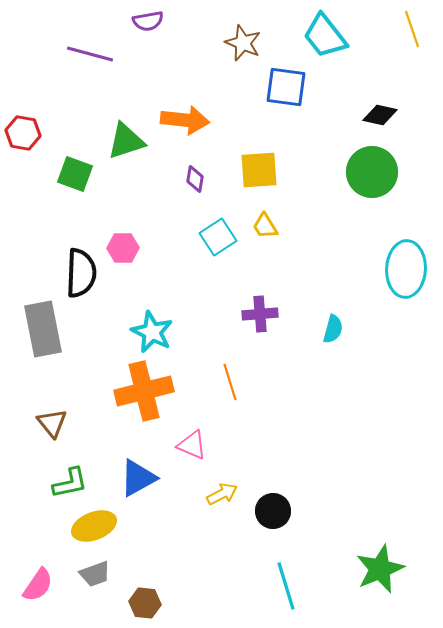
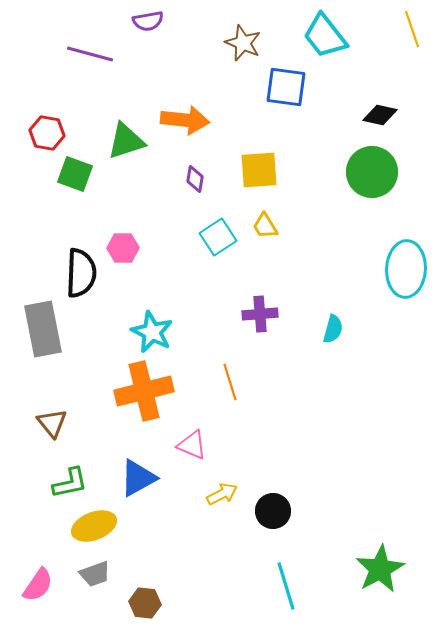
red hexagon: moved 24 px right
green star: rotated 6 degrees counterclockwise
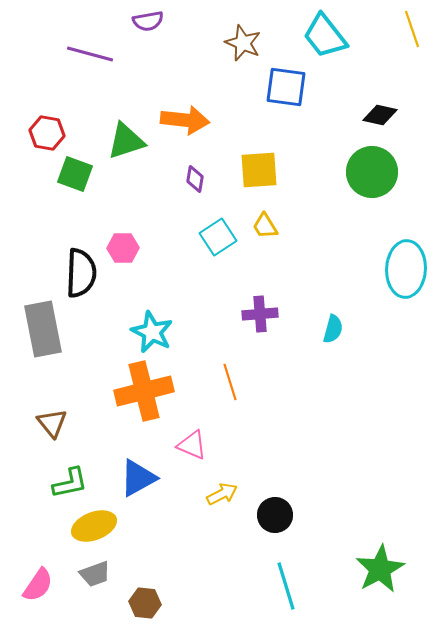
black circle: moved 2 px right, 4 px down
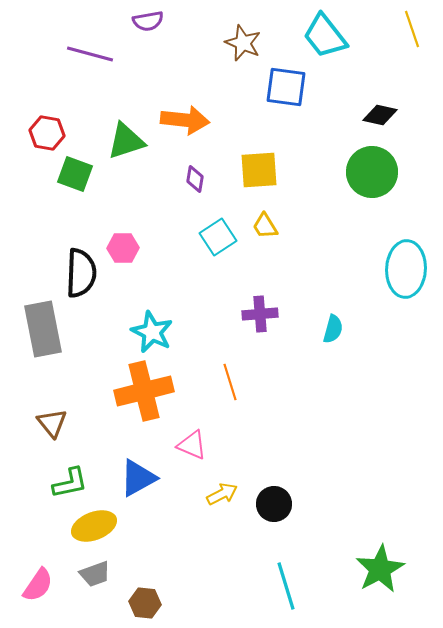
black circle: moved 1 px left, 11 px up
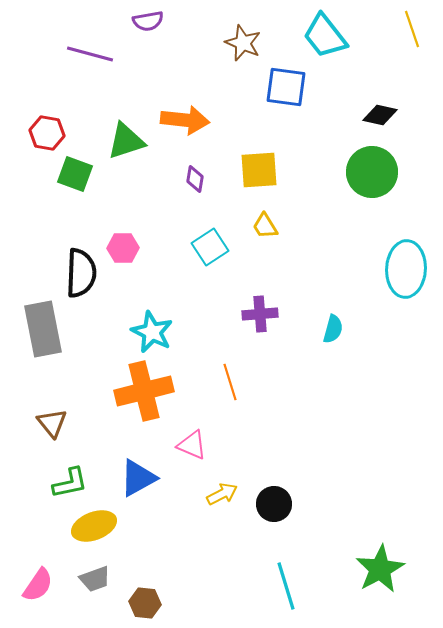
cyan square: moved 8 px left, 10 px down
gray trapezoid: moved 5 px down
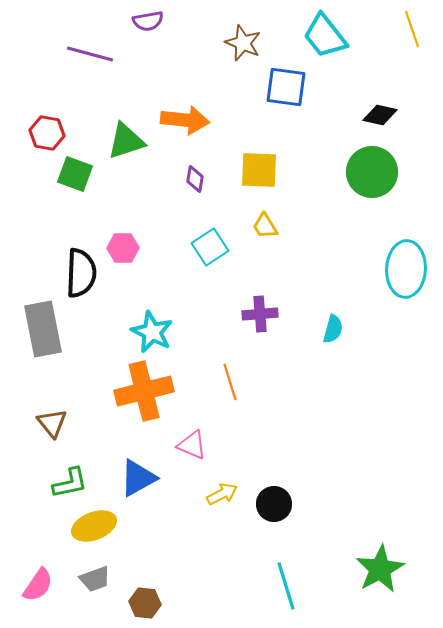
yellow square: rotated 6 degrees clockwise
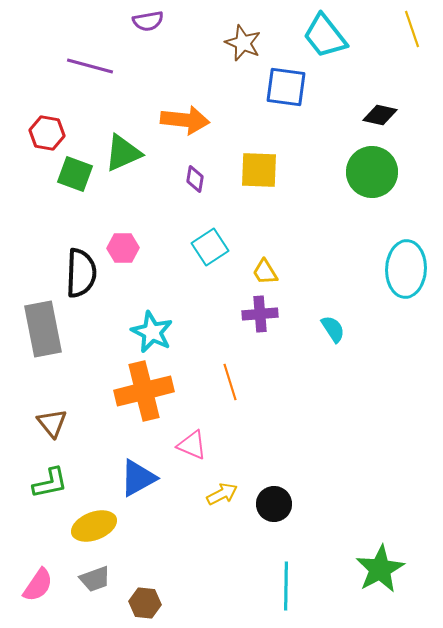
purple line: moved 12 px down
green triangle: moved 3 px left, 12 px down; rotated 6 degrees counterclockwise
yellow trapezoid: moved 46 px down
cyan semicircle: rotated 48 degrees counterclockwise
green L-shape: moved 20 px left
cyan line: rotated 18 degrees clockwise
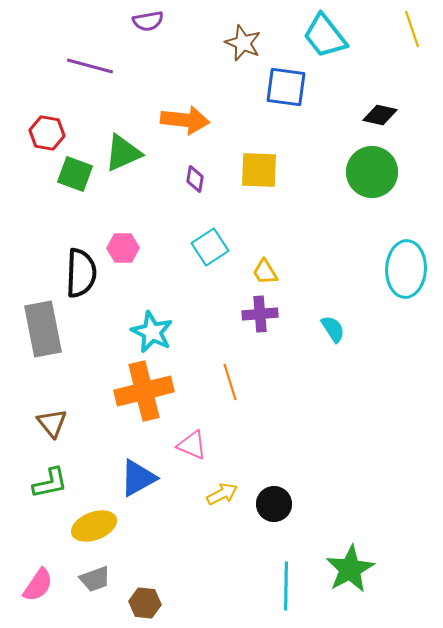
green star: moved 30 px left
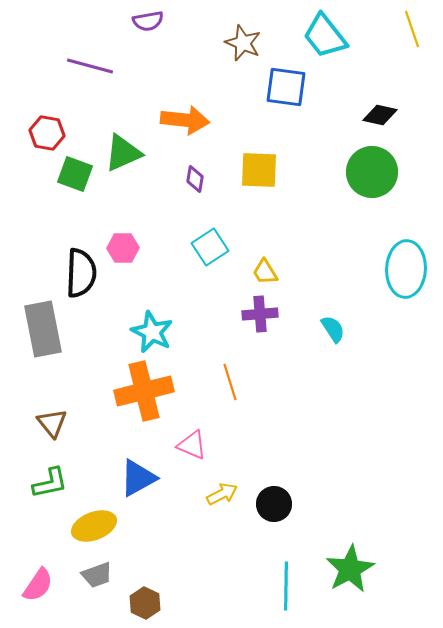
gray trapezoid: moved 2 px right, 4 px up
brown hexagon: rotated 20 degrees clockwise
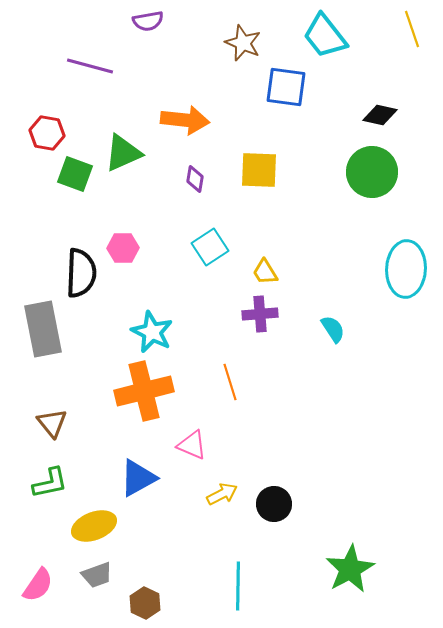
cyan line: moved 48 px left
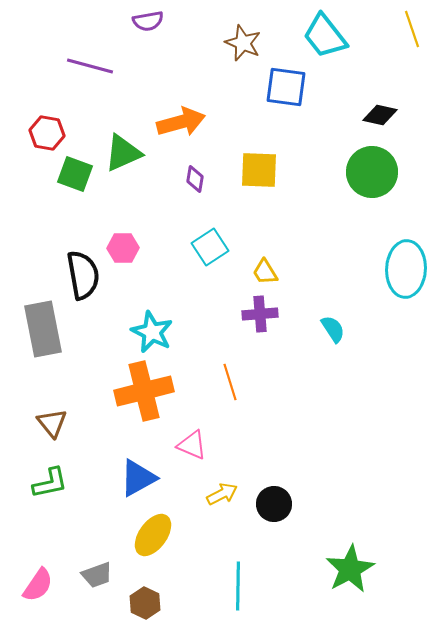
orange arrow: moved 4 px left, 2 px down; rotated 21 degrees counterclockwise
black semicircle: moved 2 px right, 2 px down; rotated 12 degrees counterclockwise
yellow ellipse: moved 59 px right, 9 px down; rotated 33 degrees counterclockwise
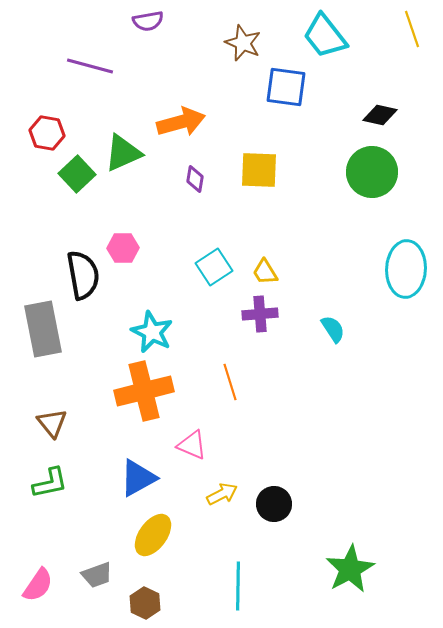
green square: moved 2 px right; rotated 27 degrees clockwise
cyan square: moved 4 px right, 20 px down
